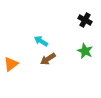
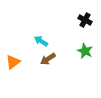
orange triangle: moved 2 px right, 2 px up
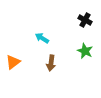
cyan arrow: moved 1 px right, 3 px up
brown arrow: moved 3 px right, 4 px down; rotated 49 degrees counterclockwise
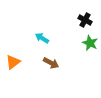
green star: moved 5 px right, 8 px up
brown arrow: rotated 70 degrees counterclockwise
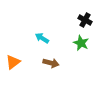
green star: moved 9 px left
brown arrow: rotated 14 degrees counterclockwise
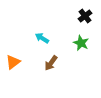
black cross: moved 4 px up; rotated 24 degrees clockwise
brown arrow: rotated 112 degrees clockwise
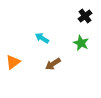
brown arrow: moved 2 px right, 1 px down; rotated 21 degrees clockwise
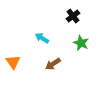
black cross: moved 12 px left
orange triangle: rotated 28 degrees counterclockwise
